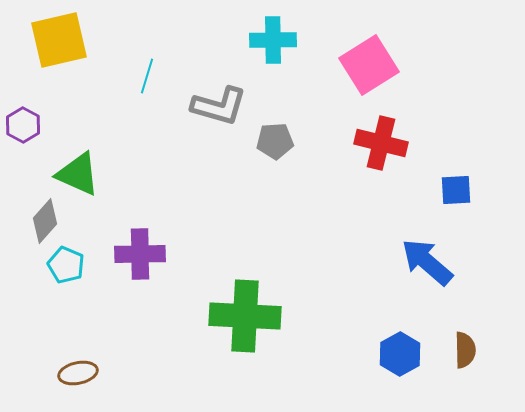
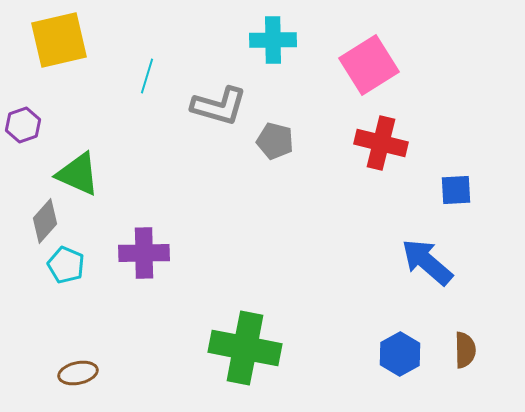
purple hexagon: rotated 12 degrees clockwise
gray pentagon: rotated 18 degrees clockwise
purple cross: moved 4 px right, 1 px up
green cross: moved 32 px down; rotated 8 degrees clockwise
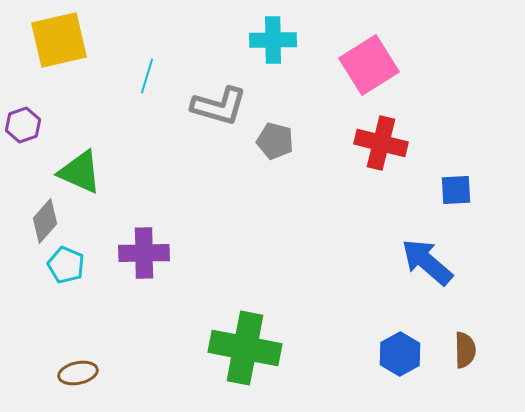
green triangle: moved 2 px right, 2 px up
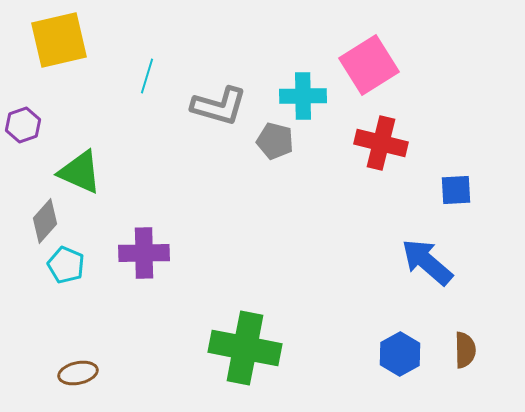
cyan cross: moved 30 px right, 56 px down
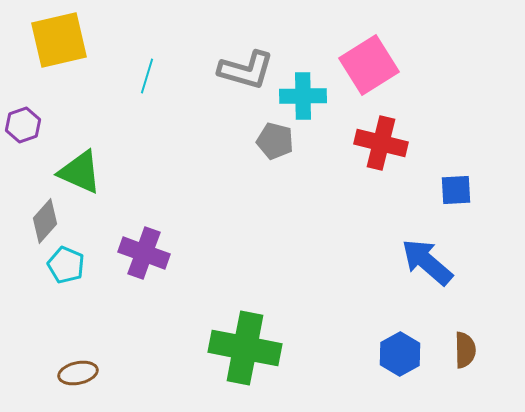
gray L-shape: moved 27 px right, 36 px up
purple cross: rotated 21 degrees clockwise
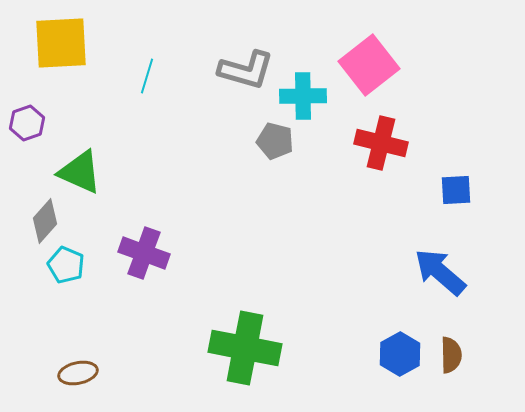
yellow square: moved 2 px right, 3 px down; rotated 10 degrees clockwise
pink square: rotated 6 degrees counterclockwise
purple hexagon: moved 4 px right, 2 px up
blue arrow: moved 13 px right, 10 px down
brown semicircle: moved 14 px left, 5 px down
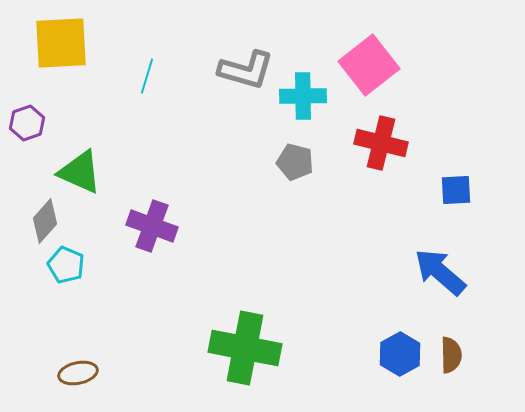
gray pentagon: moved 20 px right, 21 px down
purple cross: moved 8 px right, 27 px up
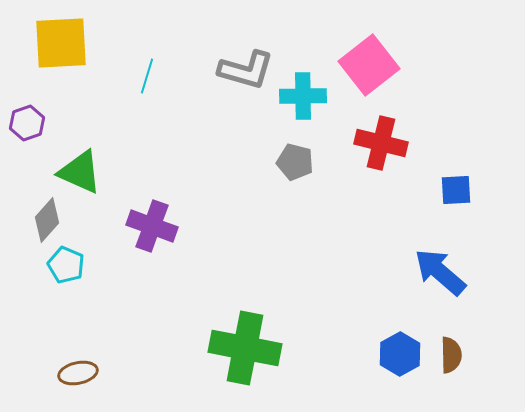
gray diamond: moved 2 px right, 1 px up
